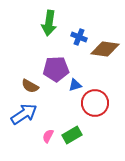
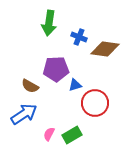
pink semicircle: moved 1 px right, 2 px up
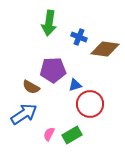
purple pentagon: moved 3 px left, 1 px down
brown semicircle: moved 1 px right, 1 px down
red circle: moved 5 px left, 1 px down
